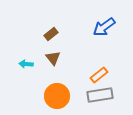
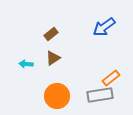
brown triangle: rotated 35 degrees clockwise
orange rectangle: moved 12 px right, 3 px down
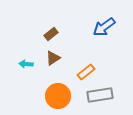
orange rectangle: moved 25 px left, 6 px up
orange circle: moved 1 px right
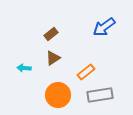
cyan arrow: moved 2 px left, 4 px down
orange circle: moved 1 px up
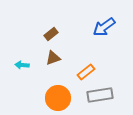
brown triangle: rotated 14 degrees clockwise
cyan arrow: moved 2 px left, 3 px up
orange circle: moved 3 px down
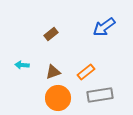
brown triangle: moved 14 px down
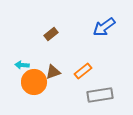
orange rectangle: moved 3 px left, 1 px up
orange circle: moved 24 px left, 16 px up
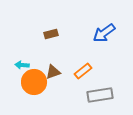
blue arrow: moved 6 px down
brown rectangle: rotated 24 degrees clockwise
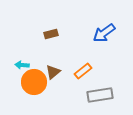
brown triangle: rotated 21 degrees counterclockwise
